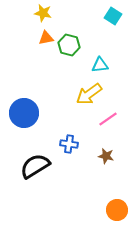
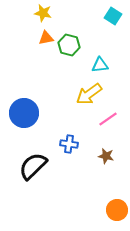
black semicircle: moved 2 px left; rotated 12 degrees counterclockwise
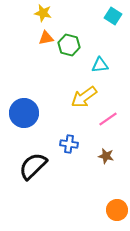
yellow arrow: moved 5 px left, 3 px down
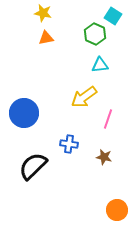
green hexagon: moved 26 px right, 11 px up; rotated 10 degrees clockwise
pink line: rotated 36 degrees counterclockwise
brown star: moved 2 px left, 1 px down
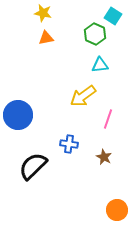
yellow arrow: moved 1 px left, 1 px up
blue circle: moved 6 px left, 2 px down
brown star: rotated 14 degrees clockwise
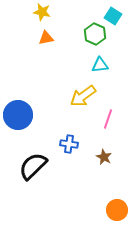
yellow star: moved 1 px left, 1 px up
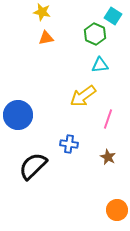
brown star: moved 4 px right
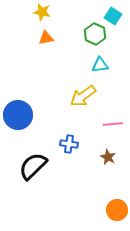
pink line: moved 5 px right, 5 px down; rotated 66 degrees clockwise
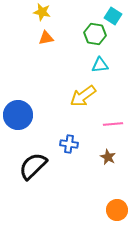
green hexagon: rotated 15 degrees counterclockwise
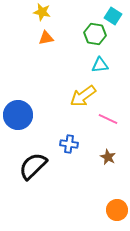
pink line: moved 5 px left, 5 px up; rotated 30 degrees clockwise
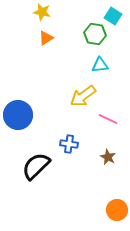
orange triangle: rotated 21 degrees counterclockwise
black semicircle: moved 3 px right
